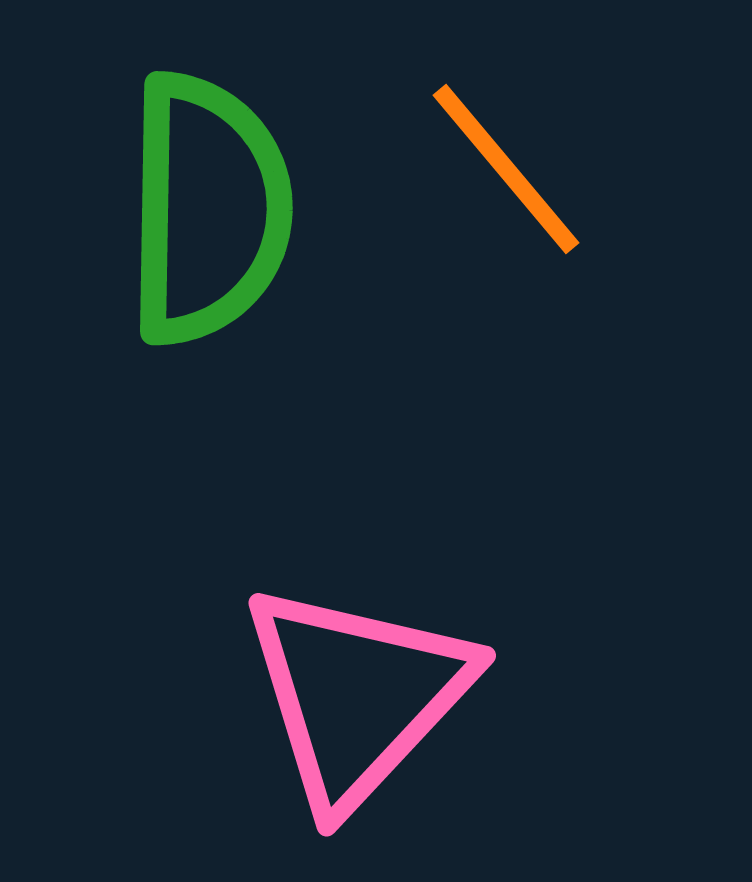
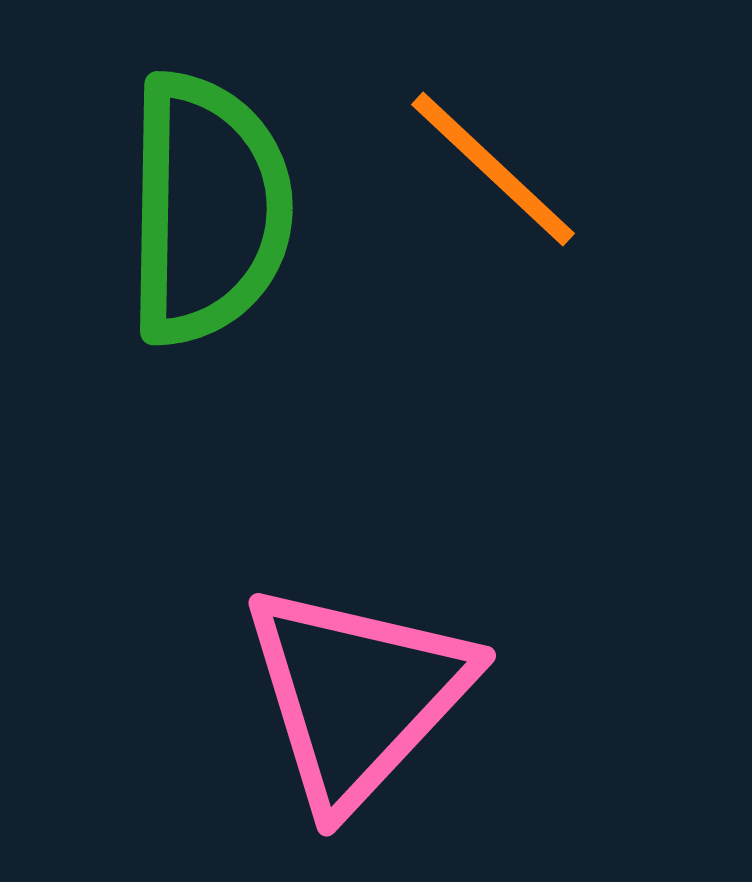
orange line: moved 13 px left; rotated 7 degrees counterclockwise
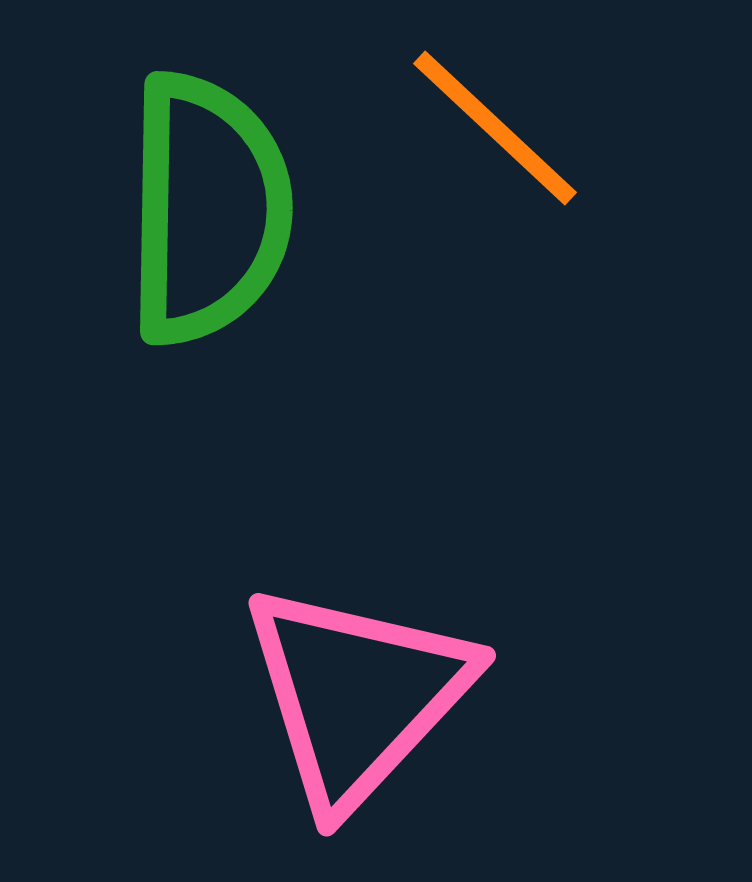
orange line: moved 2 px right, 41 px up
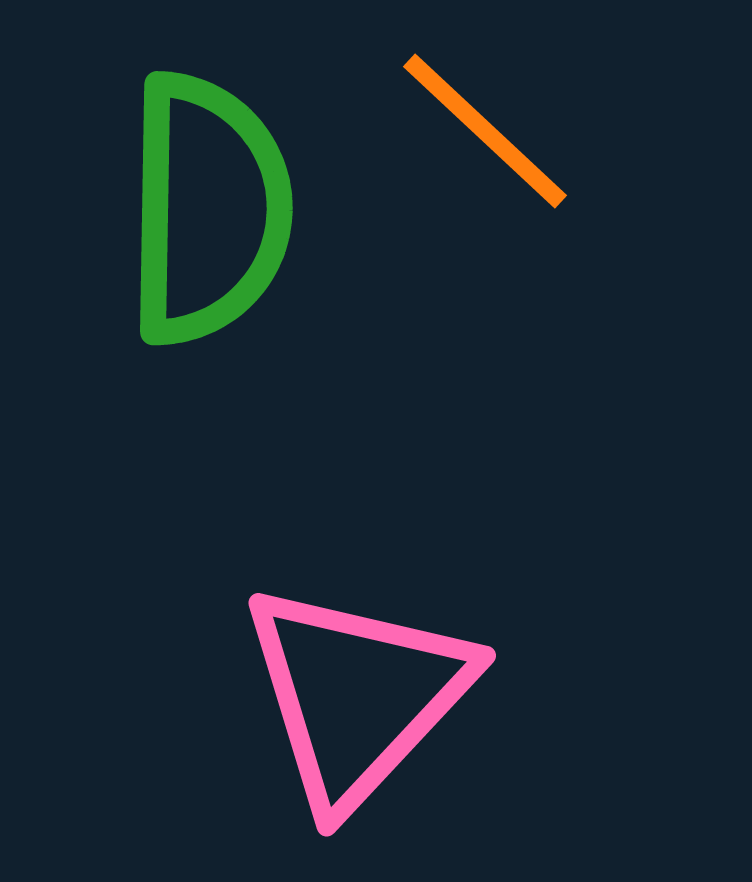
orange line: moved 10 px left, 3 px down
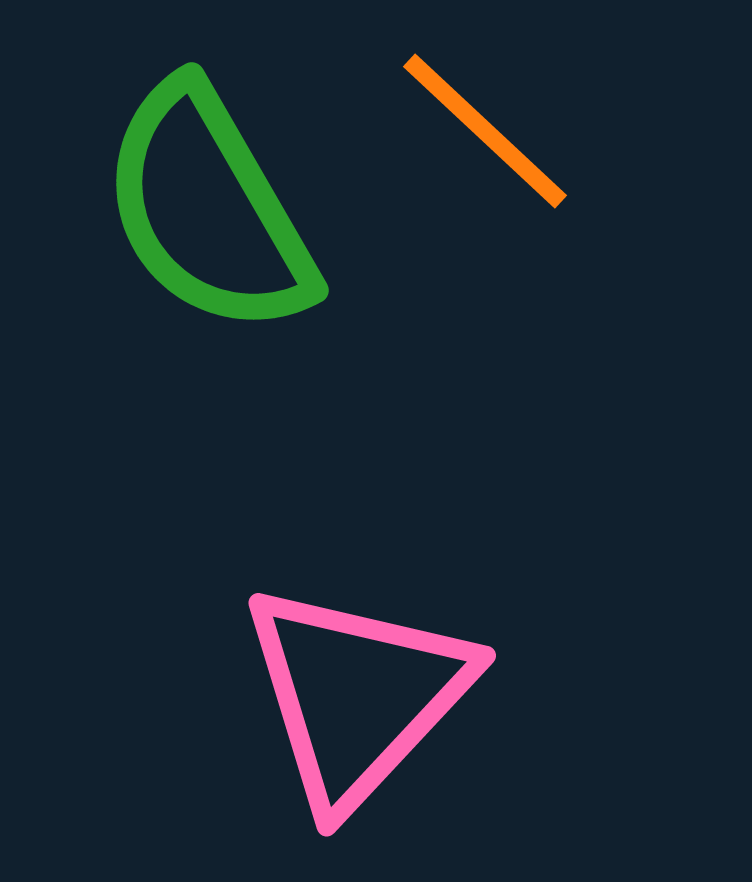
green semicircle: rotated 149 degrees clockwise
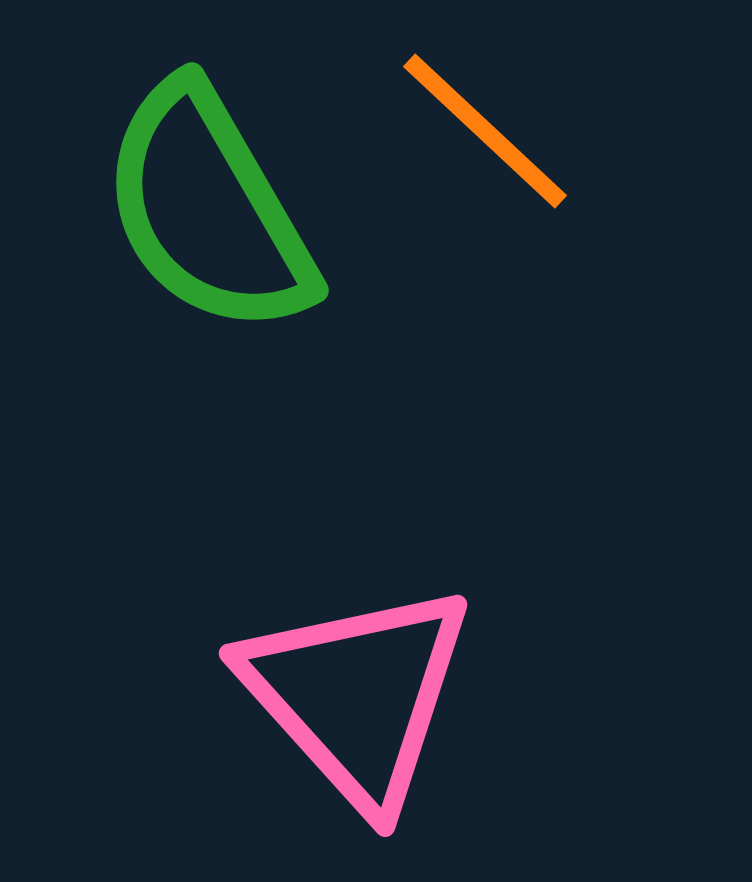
pink triangle: rotated 25 degrees counterclockwise
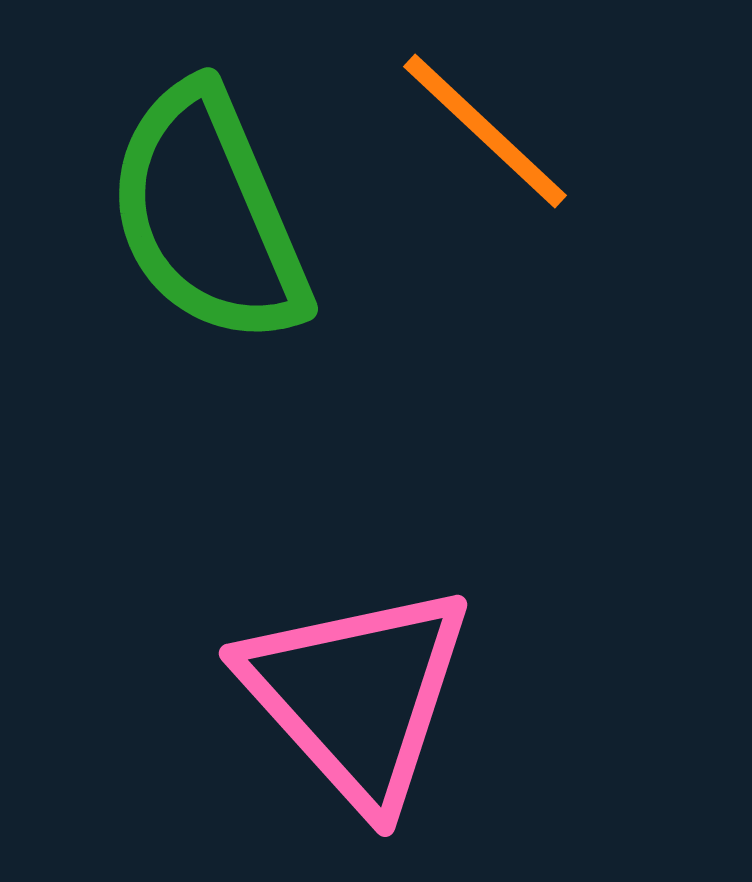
green semicircle: moved 6 px down; rotated 7 degrees clockwise
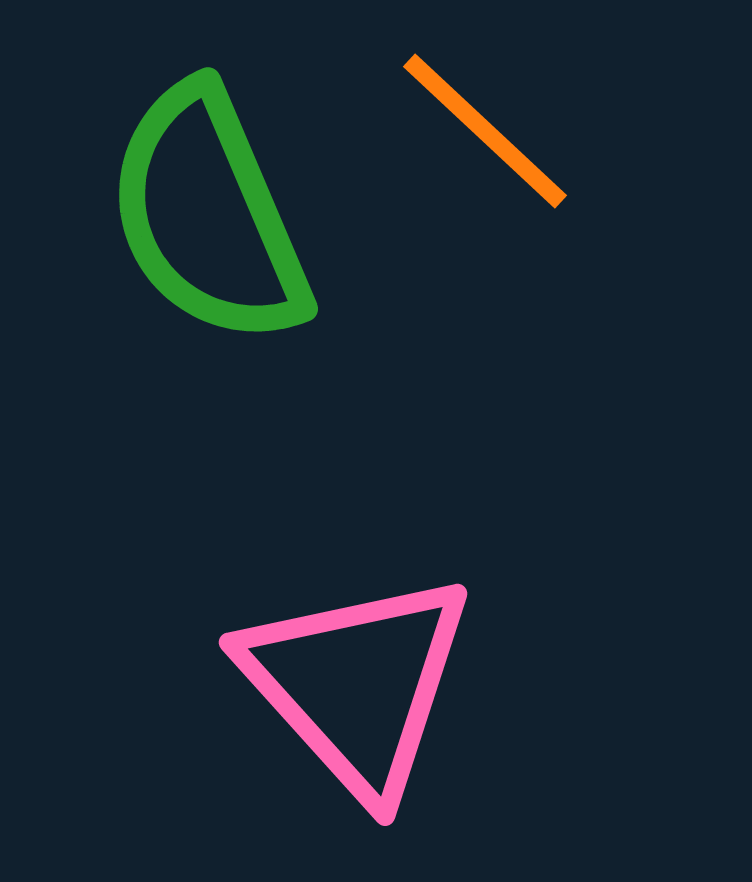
pink triangle: moved 11 px up
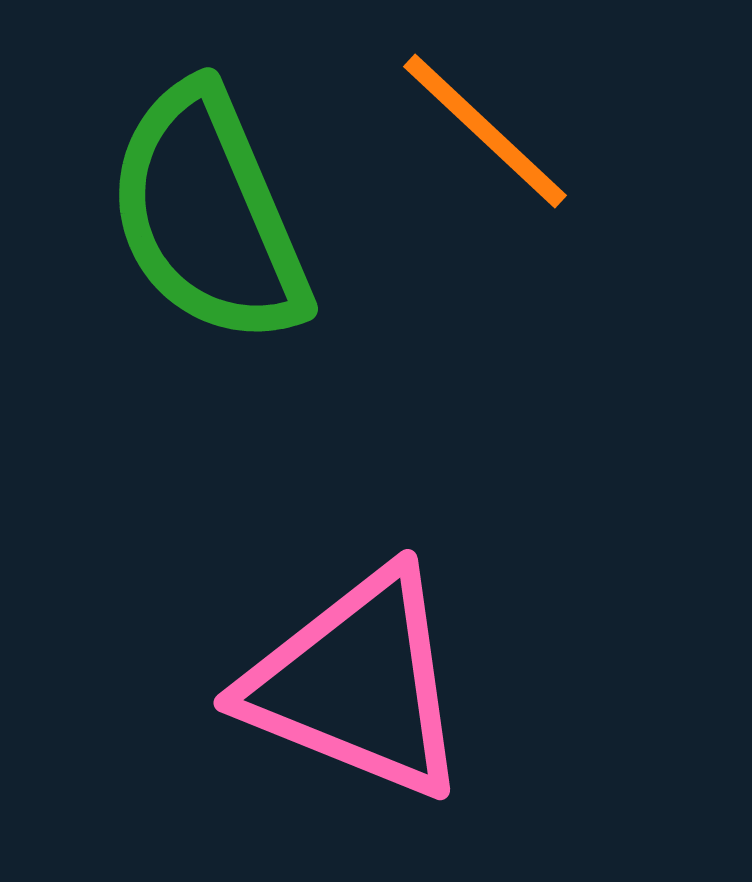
pink triangle: rotated 26 degrees counterclockwise
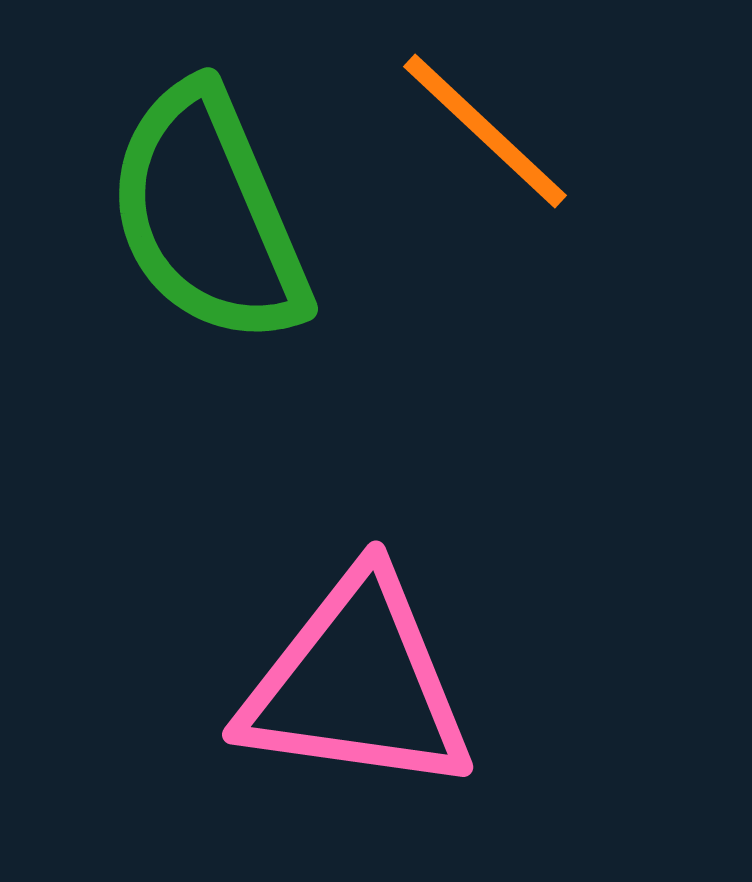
pink triangle: rotated 14 degrees counterclockwise
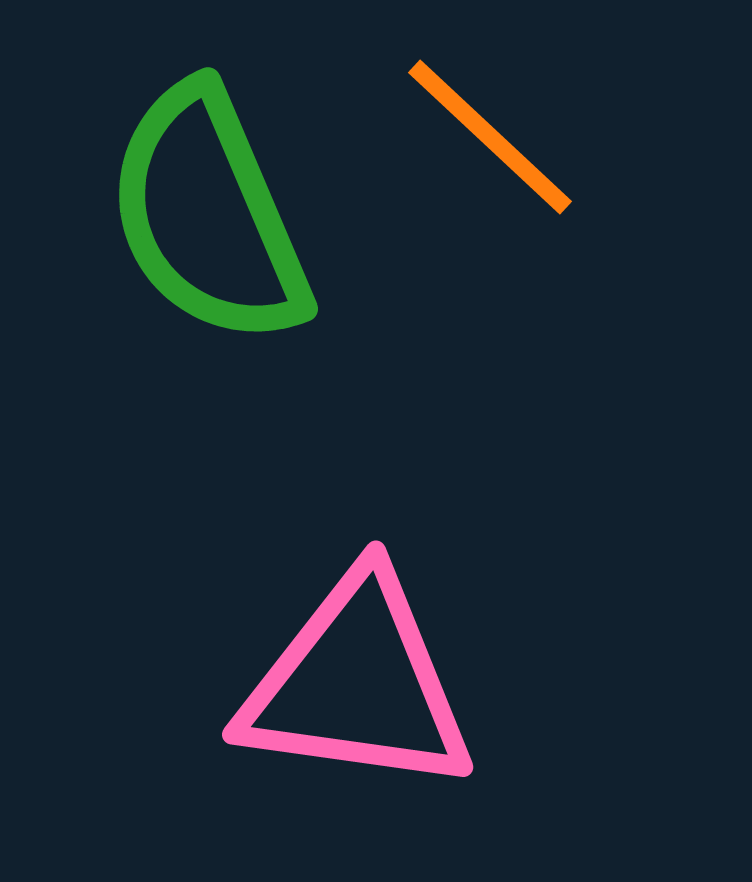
orange line: moved 5 px right, 6 px down
